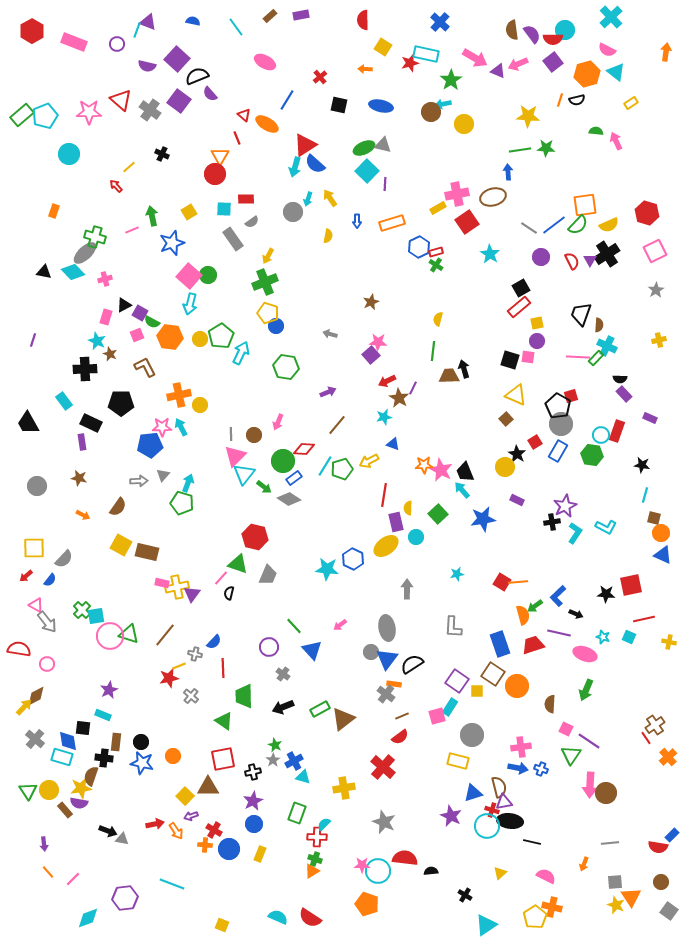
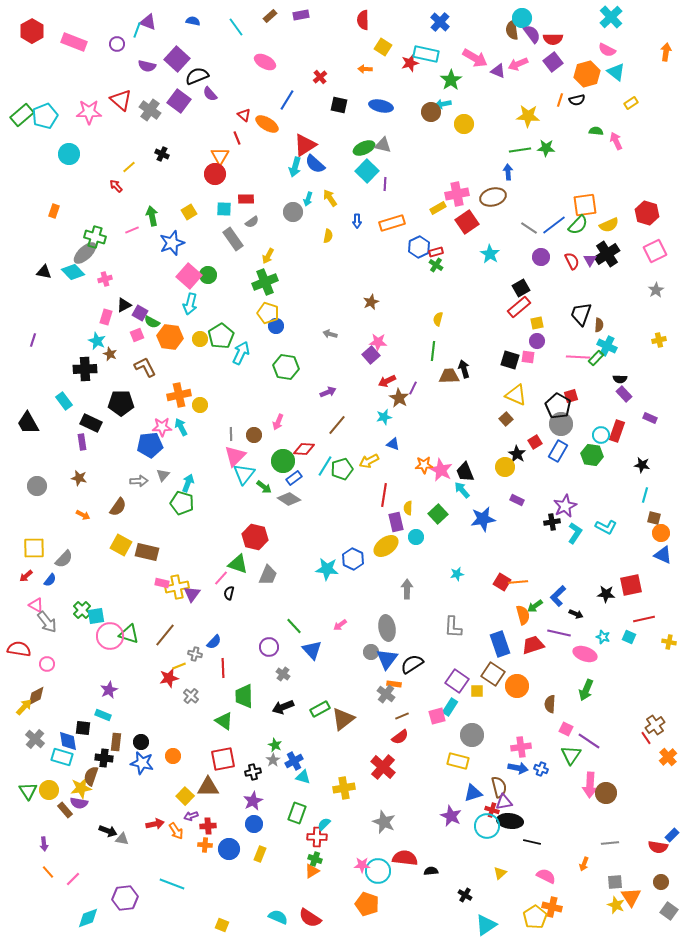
cyan circle at (565, 30): moved 43 px left, 12 px up
red cross at (214, 830): moved 6 px left, 4 px up; rotated 35 degrees counterclockwise
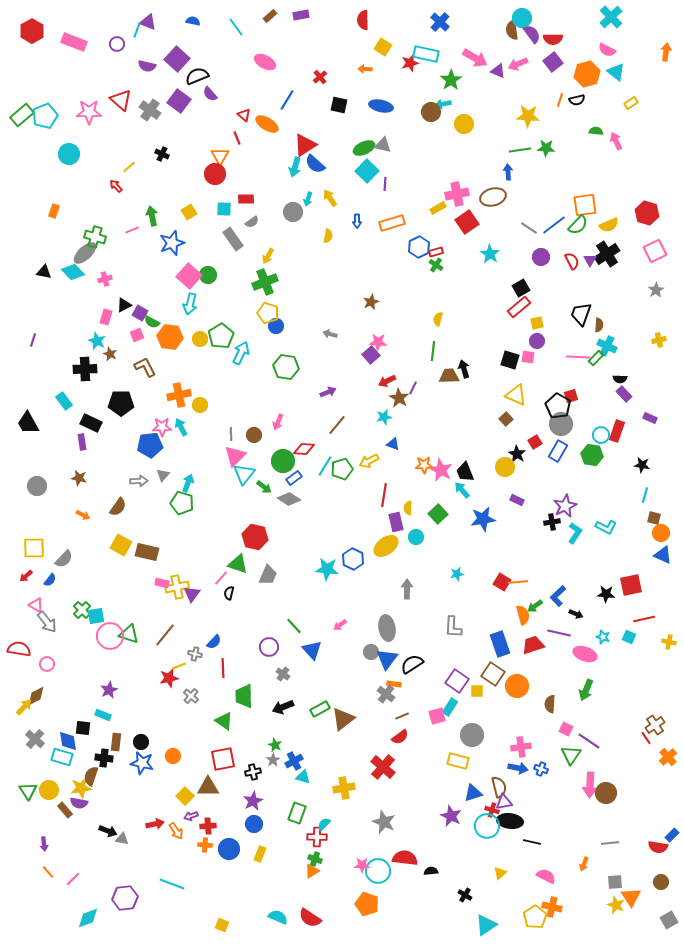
gray square at (669, 911): moved 9 px down; rotated 24 degrees clockwise
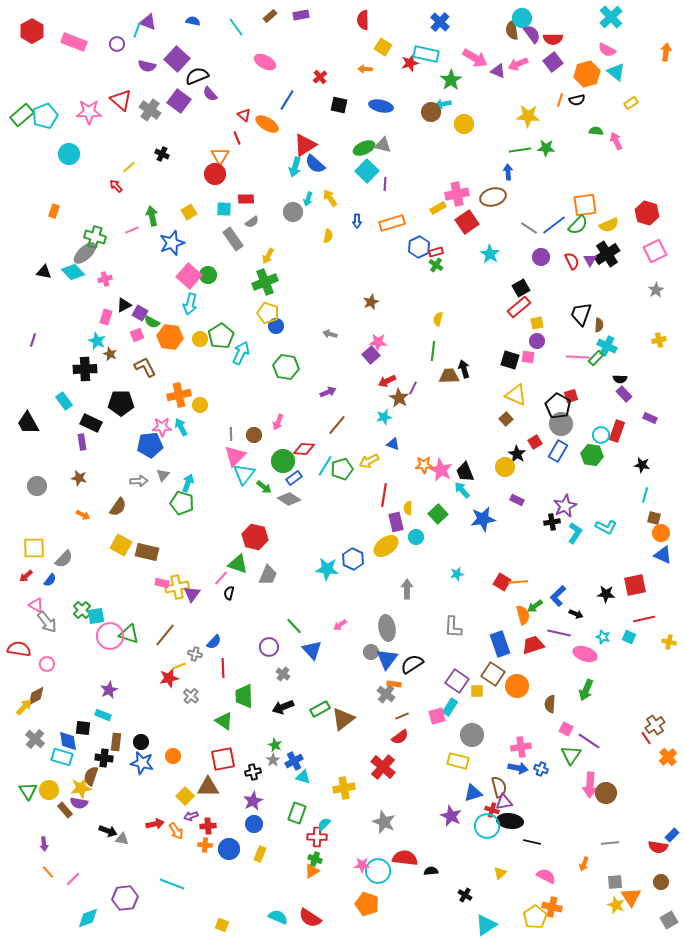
red square at (631, 585): moved 4 px right
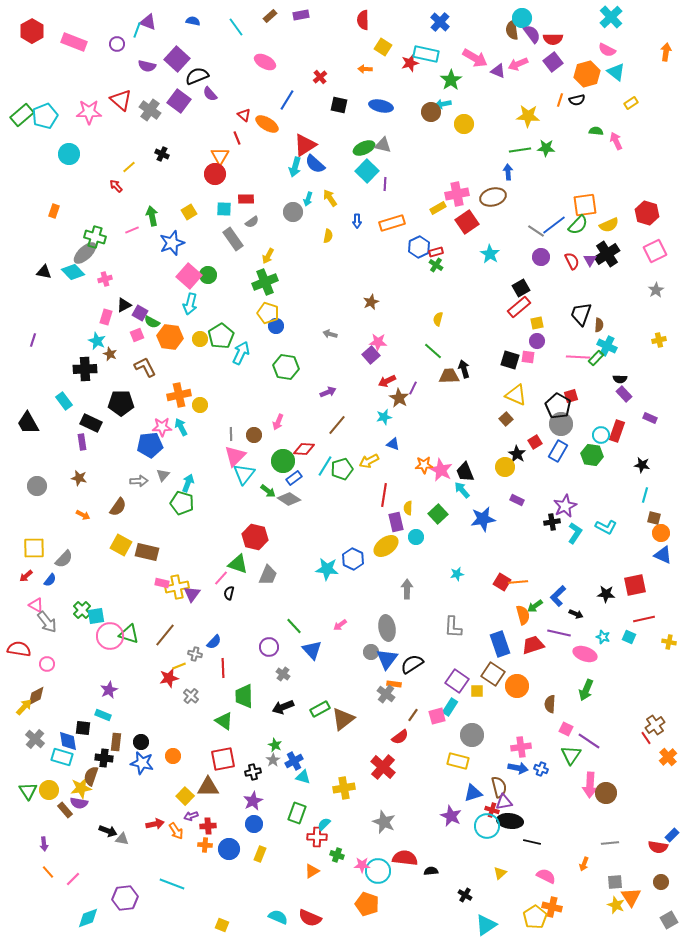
gray line at (529, 228): moved 7 px right, 3 px down
green line at (433, 351): rotated 54 degrees counterclockwise
green arrow at (264, 487): moved 4 px right, 4 px down
brown line at (402, 716): moved 11 px right, 1 px up; rotated 32 degrees counterclockwise
green cross at (315, 859): moved 22 px right, 4 px up
red semicircle at (310, 918): rotated 10 degrees counterclockwise
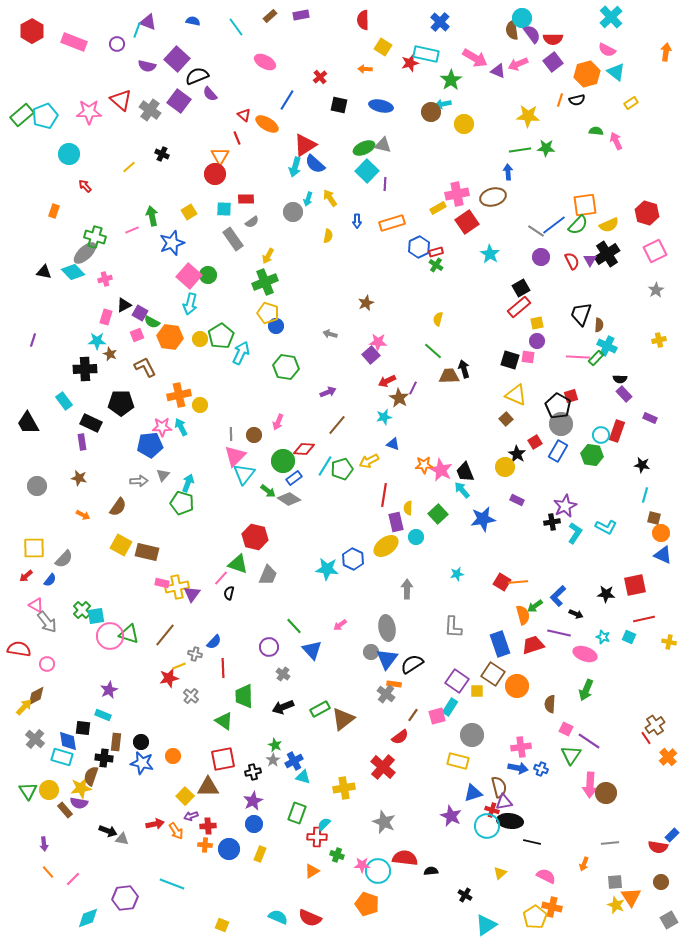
red arrow at (116, 186): moved 31 px left
brown star at (371, 302): moved 5 px left, 1 px down
cyan star at (97, 341): rotated 24 degrees counterclockwise
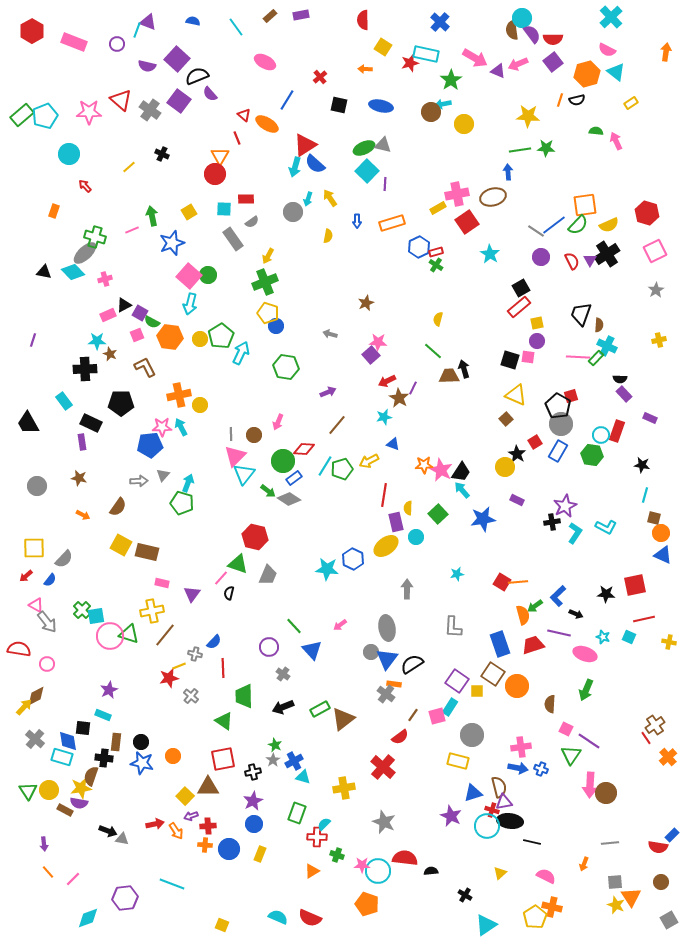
pink rectangle at (106, 317): moved 2 px right, 2 px up; rotated 49 degrees clockwise
black trapezoid at (465, 472): moved 4 px left; rotated 125 degrees counterclockwise
yellow cross at (177, 587): moved 25 px left, 24 px down
brown rectangle at (65, 810): rotated 21 degrees counterclockwise
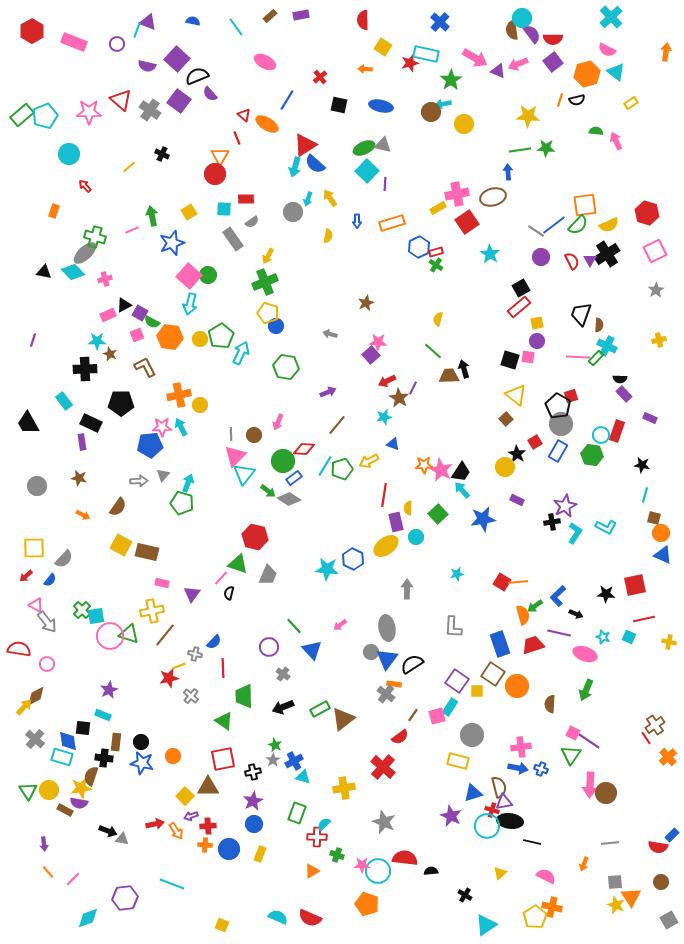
yellow triangle at (516, 395): rotated 15 degrees clockwise
pink square at (566, 729): moved 7 px right, 4 px down
